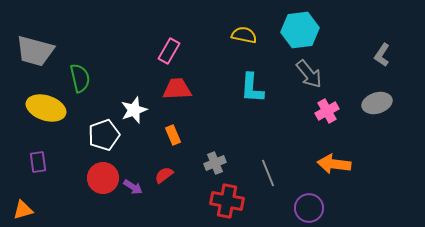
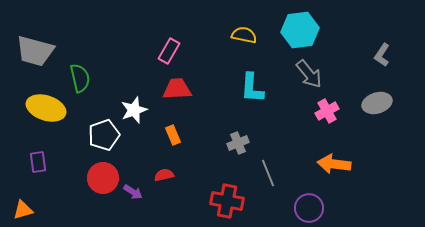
gray cross: moved 23 px right, 20 px up
red semicircle: rotated 24 degrees clockwise
purple arrow: moved 5 px down
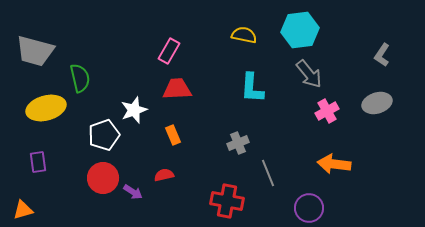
yellow ellipse: rotated 33 degrees counterclockwise
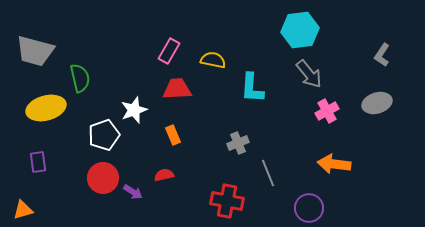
yellow semicircle: moved 31 px left, 25 px down
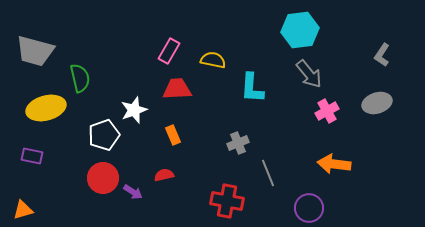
purple rectangle: moved 6 px left, 6 px up; rotated 70 degrees counterclockwise
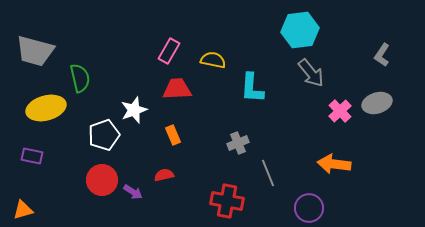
gray arrow: moved 2 px right, 1 px up
pink cross: moved 13 px right; rotated 15 degrees counterclockwise
red circle: moved 1 px left, 2 px down
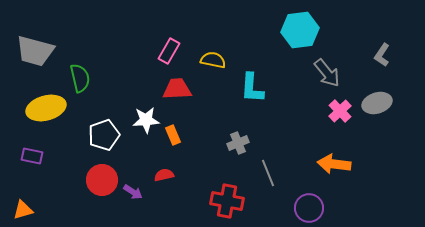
gray arrow: moved 16 px right
white star: moved 12 px right, 10 px down; rotated 16 degrees clockwise
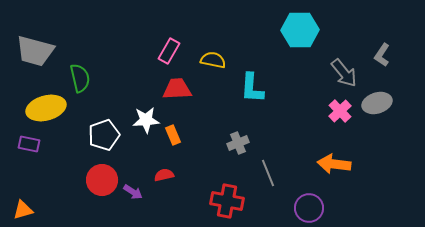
cyan hexagon: rotated 6 degrees clockwise
gray arrow: moved 17 px right
purple rectangle: moved 3 px left, 12 px up
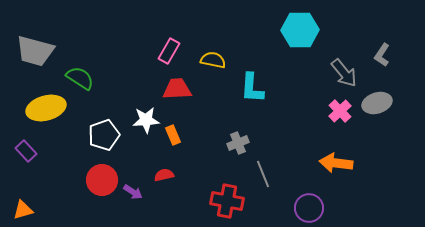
green semicircle: rotated 44 degrees counterclockwise
purple rectangle: moved 3 px left, 7 px down; rotated 35 degrees clockwise
orange arrow: moved 2 px right, 1 px up
gray line: moved 5 px left, 1 px down
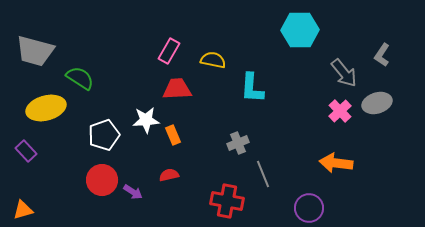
red semicircle: moved 5 px right
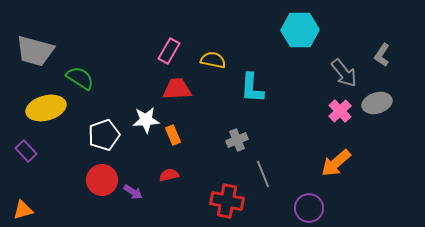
gray cross: moved 1 px left, 3 px up
orange arrow: rotated 48 degrees counterclockwise
